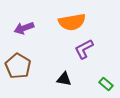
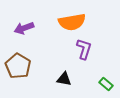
purple L-shape: rotated 135 degrees clockwise
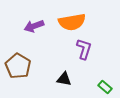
purple arrow: moved 10 px right, 2 px up
green rectangle: moved 1 px left, 3 px down
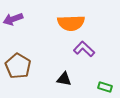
orange semicircle: moved 1 px left, 1 px down; rotated 8 degrees clockwise
purple arrow: moved 21 px left, 7 px up
purple L-shape: rotated 65 degrees counterclockwise
green rectangle: rotated 24 degrees counterclockwise
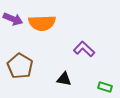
purple arrow: rotated 138 degrees counterclockwise
orange semicircle: moved 29 px left
brown pentagon: moved 2 px right
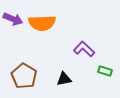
brown pentagon: moved 4 px right, 10 px down
black triangle: rotated 21 degrees counterclockwise
green rectangle: moved 16 px up
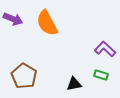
orange semicircle: moved 5 px right; rotated 64 degrees clockwise
purple L-shape: moved 21 px right
green rectangle: moved 4 px left, 4 px down
black triangle: moved 10 px right, 5 px down
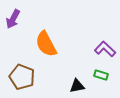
purple arrow: rotated 96 degrees clockwise
orange semicircle: moved 1 px left, 21 px down
brown pentagon: moved 2 px left, 1 px down; rotated 10 degrees counterclockwise
black triangle: moved 3 px right, 2 px down
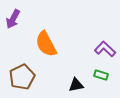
brown pentagon: rotated 25 degrees clockwise
black triangle: moved 1 px left, 1 px up
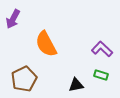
purple L-shape: moved 3 px left
brown pentagon: moved 2 px right, 2 px down
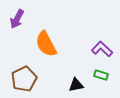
purple arrow: moved 4 px right
